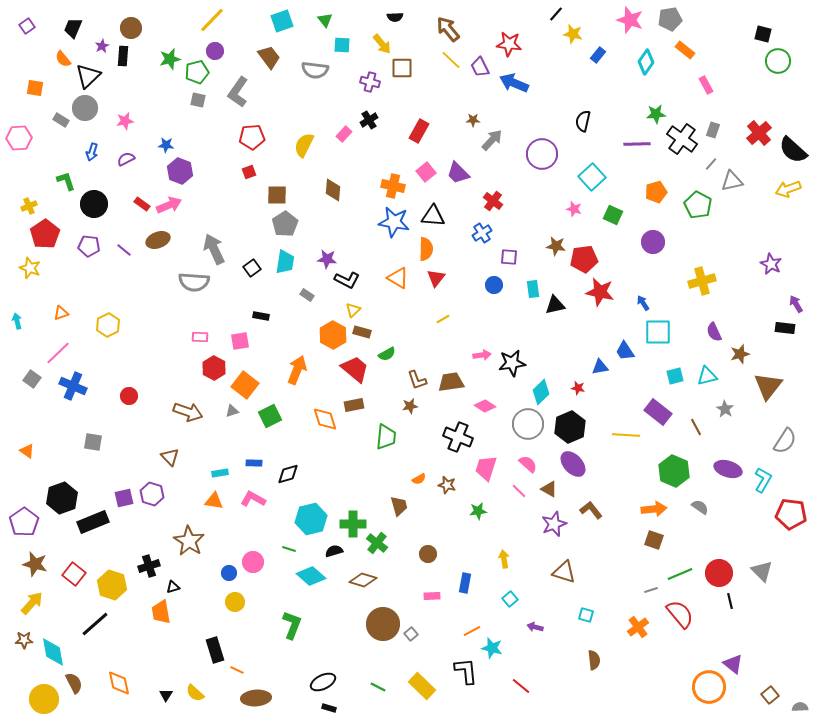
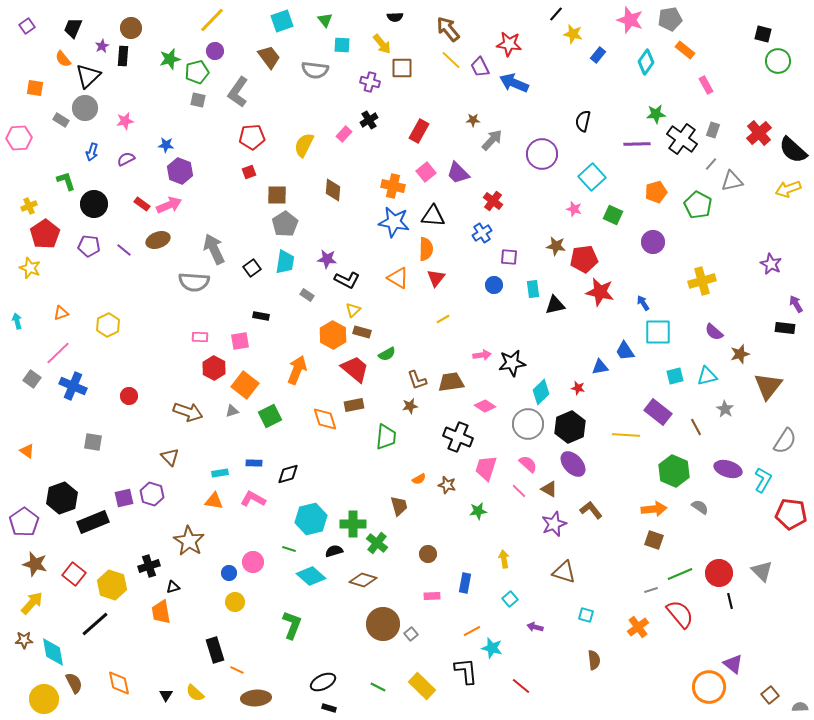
purple semicircle at (714, 332): rotated 24 degrees counterclockwise
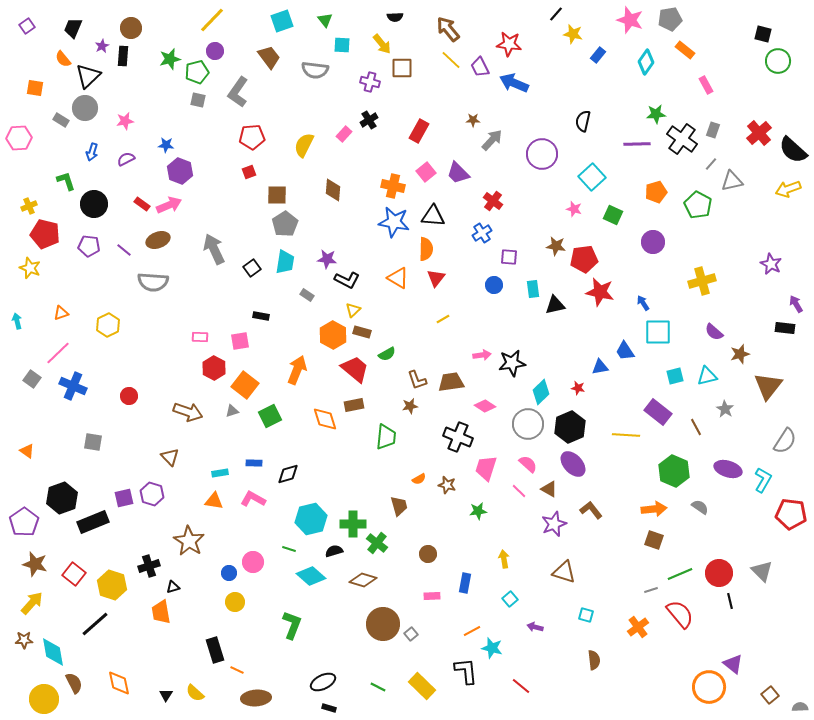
red pentagon at (45, 234): rotated 24 degrees counterclockwise
gray semicircle at (194, 282): moved 41 px left
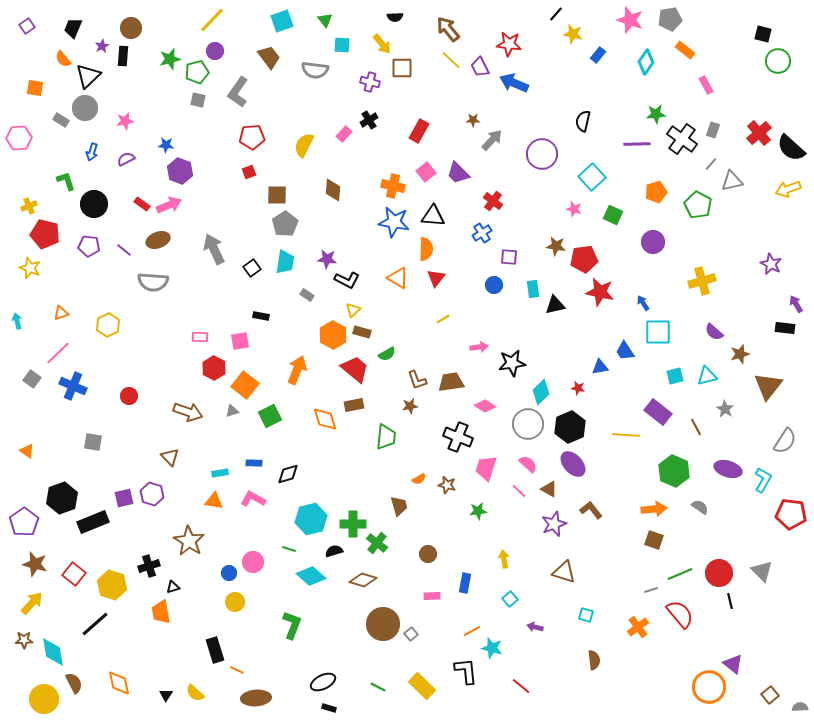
black semicircle at (793, 150): moved 2 px left, 2 px up
pink arrow at (482, 355): moved 3 px left, 8 px up
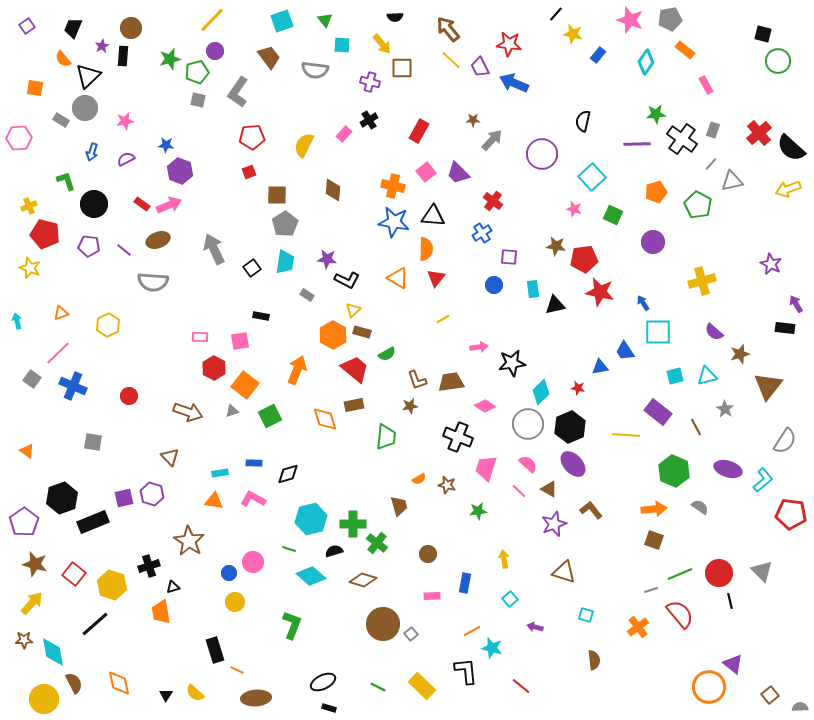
cyan L-shape at (763, 480): rotated 20 degrees clockwise
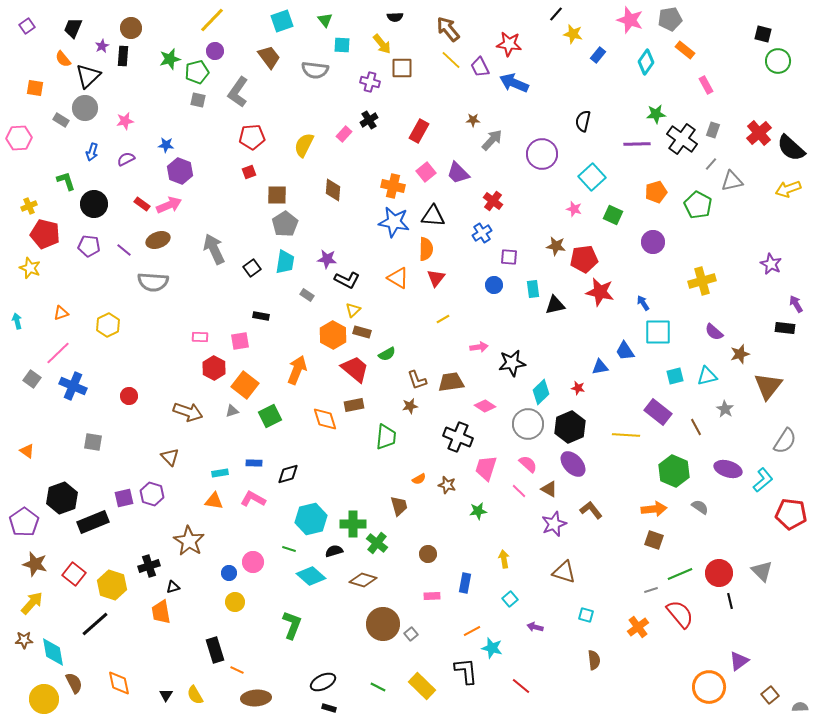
purple triangle at (733, 664): moved 6 px right, 3 px up; rotated 45 degrees clockwise
yellow semicircle at (195, 693): moved 2 px down; rotated 18 degrees clockwise
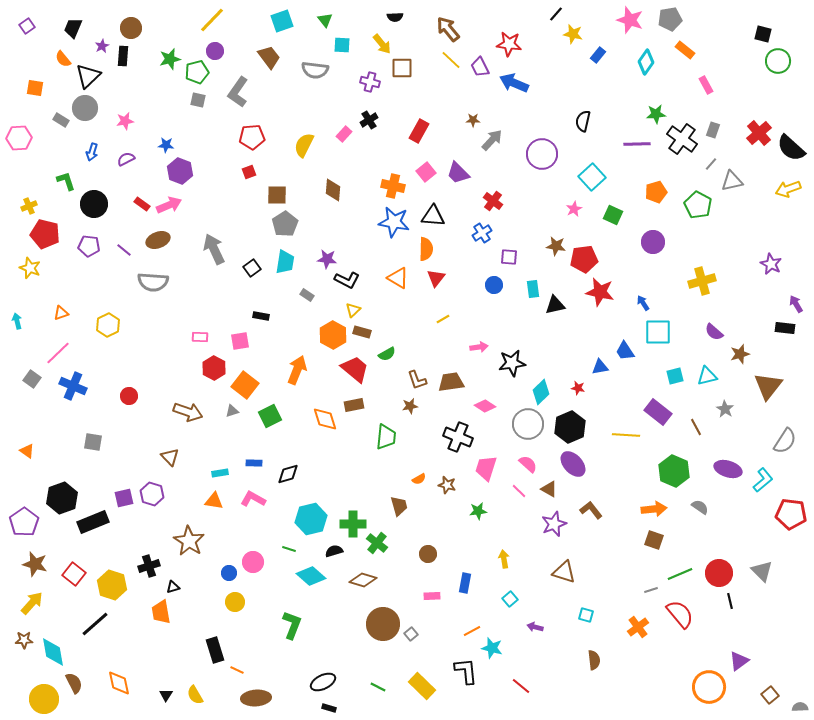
pink star at (574, 209): rotated 28 degrees clockwise
